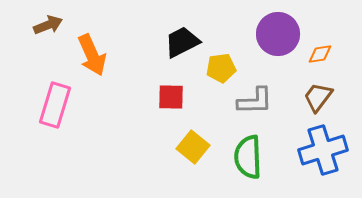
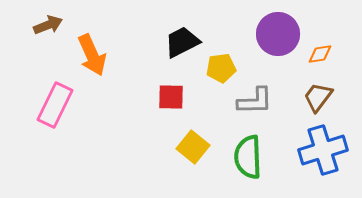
pink rectangle: rotated 9 degrees clockwise
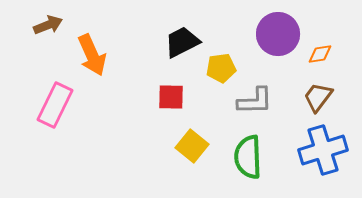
yellow square: moved 1 px left, 1 px up
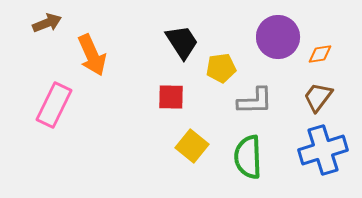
brown arrow: moved 1 px left, 2 px up
purple circle: moved 3 px down
black trapezoid: rotated 84 degrees clockwise
pink rectangle: moved 1 px left
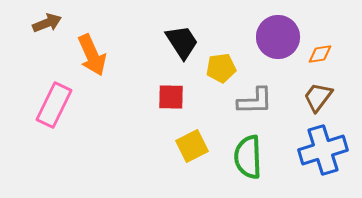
yellow square: rotated 24 degrees clockwise
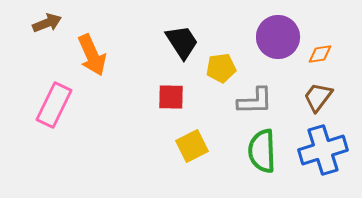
green semicircle: moved 14 px right, 6 px up
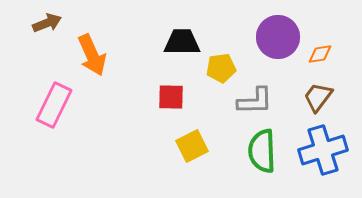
black trapezoid: rotated 57 degrees counterclockwise
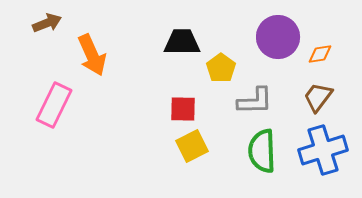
yellow pentagon: rotated 28 degrees counterclockwise
red square: moved 12 px right, 12 px down
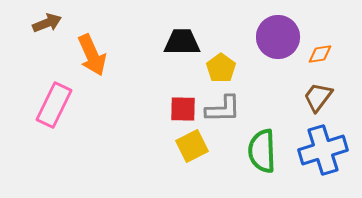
gray L-shape: moved 32 px left, 8 px down
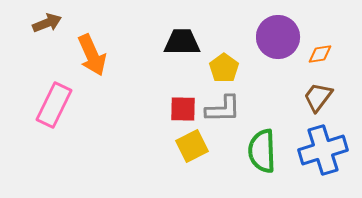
yellow pentagon: moved 3 px right
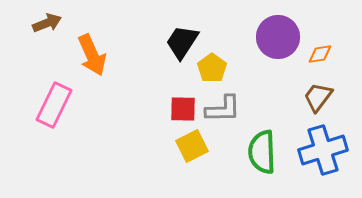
black trapezoid: rotated 57 degrees counterclockwise
yellow pentagon: moved 12 px left
green semicircle: moved 1 px down
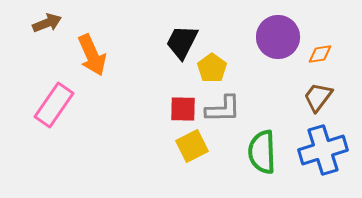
black trapezoid: rotated 6 degrees counterclockwise
pink rectangle: rotated 9 degrees clockwise
